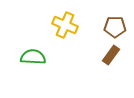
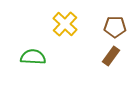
yellow cross: moved 1 px up; rotated 20 degrees clockwise
brown rectangle: moved 1 px down
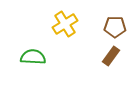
yellow cross: rotated 15 degrees clockwise
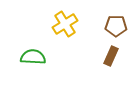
brown pentagon: moved 1 px right, 1 px up
brown rectangle: rotated 12 degrees counterclockwise
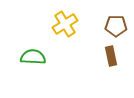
brown rectangle: rotated 36 degrees counterclockwise
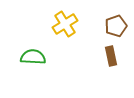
brown pentagon: rotated 20 degrees counterclockwise
